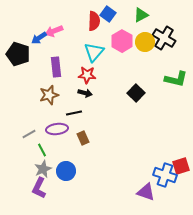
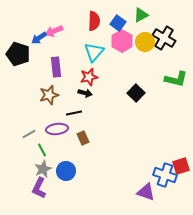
blue square: moved 10 px right, 9 px down
red star: moved 2 px right, 2 px down; rotated 18 degrees counterclockwise
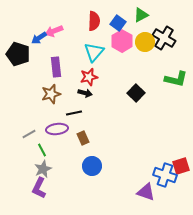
brown star: moved 2 px right, 1 px up
blue circle: moved 26 px right, 5 px up
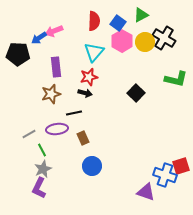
black pentagon: rotated 15 degrees counterclockwise
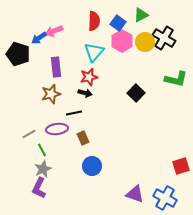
black pentagon: rotated 15 degrees clockwise
blue cross: moved 23 px down; rotated 10 degrees clockwise
purple triangle: moved 11 px left, 2 px down
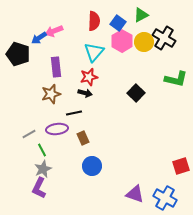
yellow circle: moved 1 px left
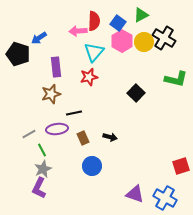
pink arrow: moved 24 px right; rotated 18 degrees clockwise
black arrow: moved 25 px right, 44 px down
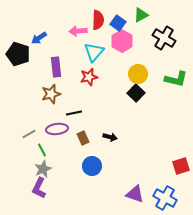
red semicircle: moved 4 px right, 1 px up
yellow circle: moved 6 px left, 32 px down
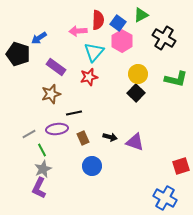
purple rectangle: rotated 48 degrees counterclockwise
purple triangle: moved 52 px up
